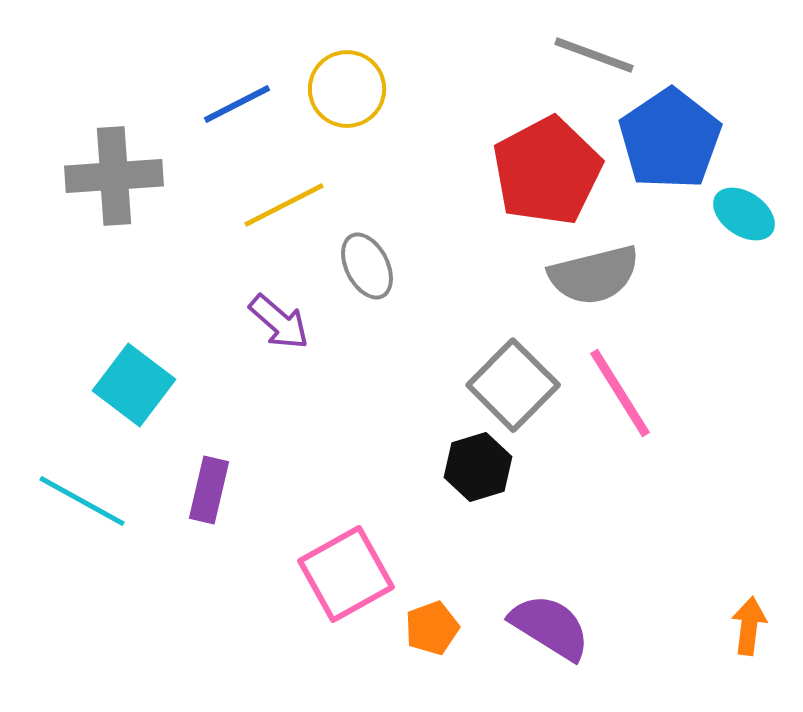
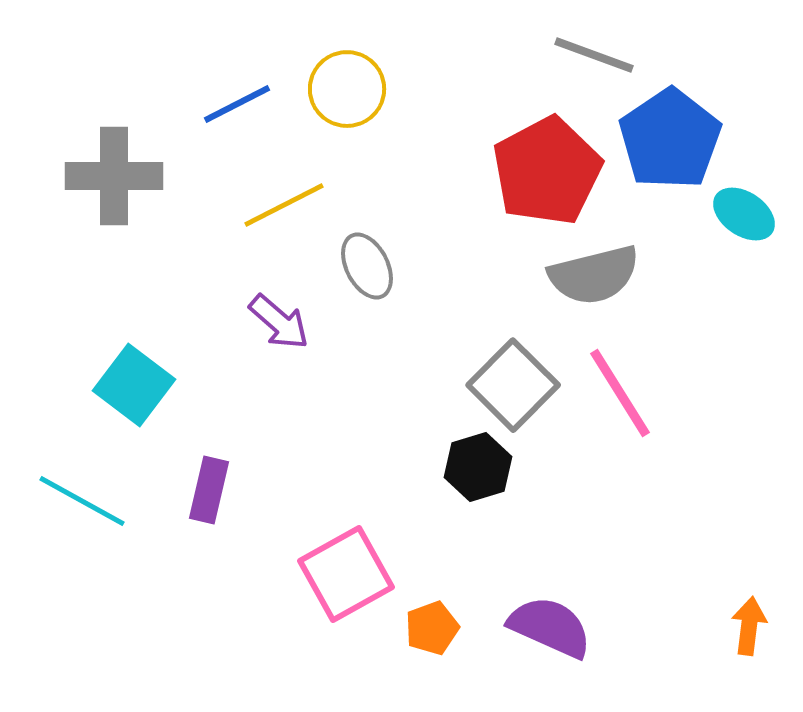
gray cross: rotated 4 degrees clockwise
purple semicircle: rotated 8 degrees counterclockwise
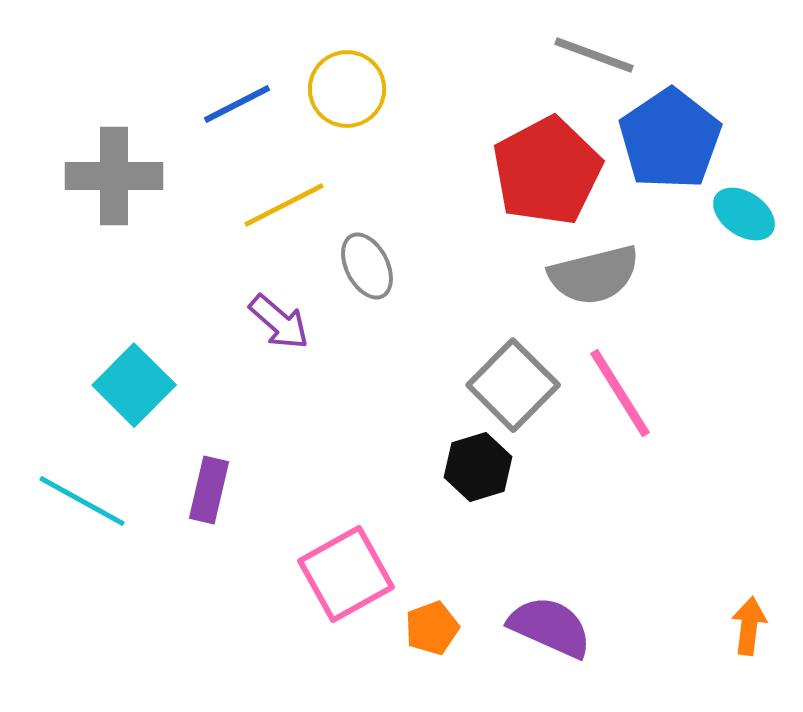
cyan square: rotated 8 degrees clockwise
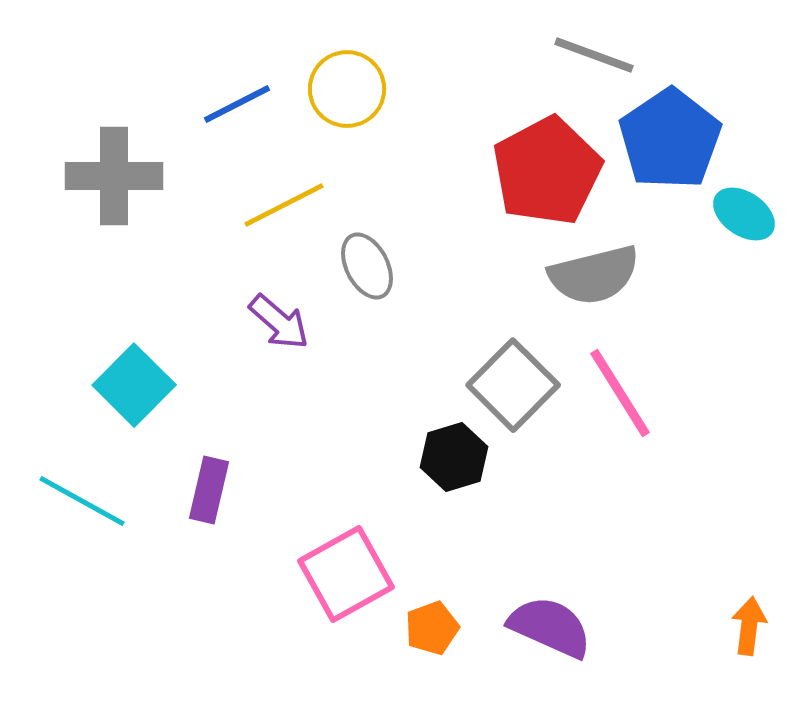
black hexagon: moved 24 px left, 10 px up
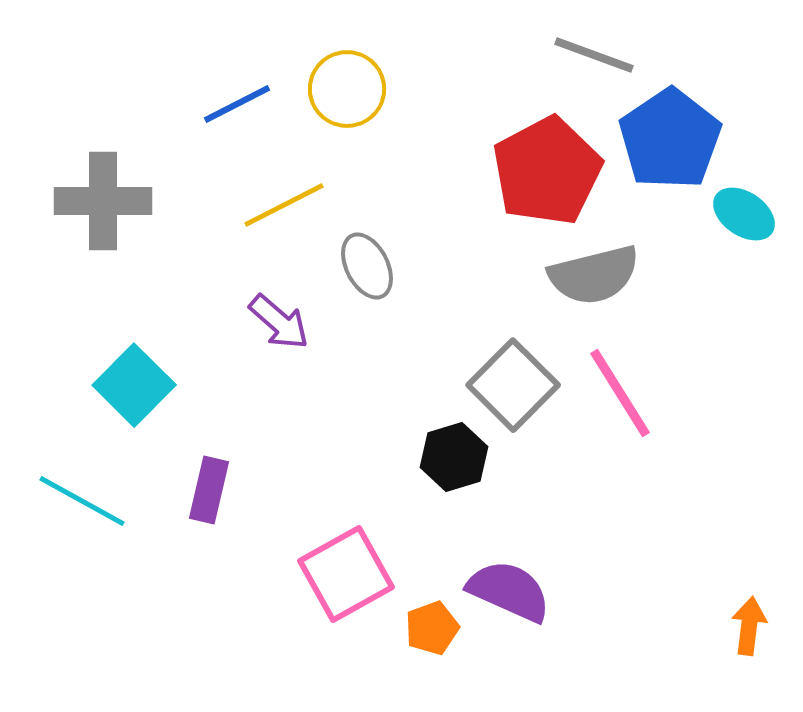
gray cross: moved 11 px left, 25 px down
purple semicircle: moved 41 px left, 36 px up
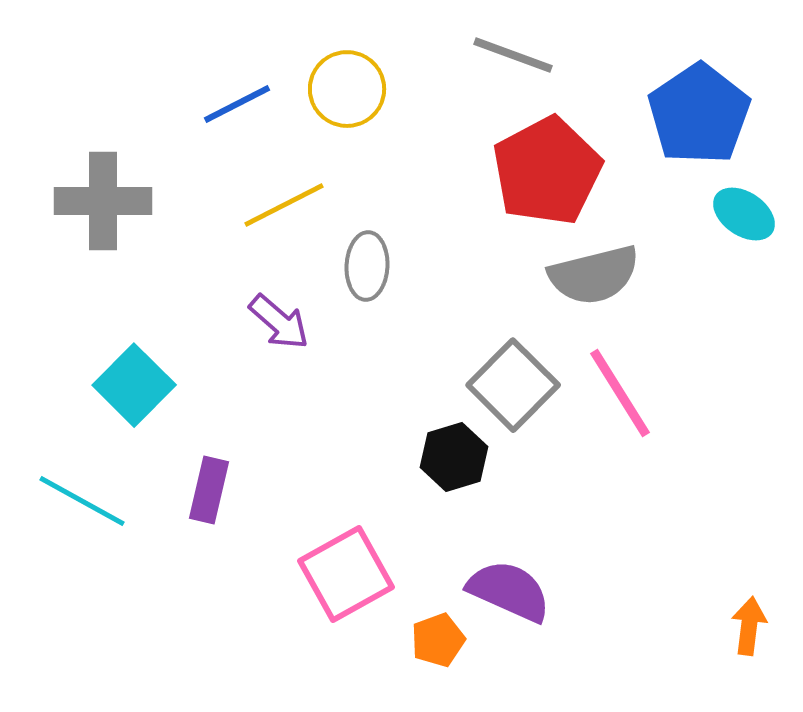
gray line: moved 81 px left
blue pentagon: moved 29 px right, 25 px up
gray ellipse: rotated 30 degrees clockwise
orange pentagon: moved 6 px right, 12 px down
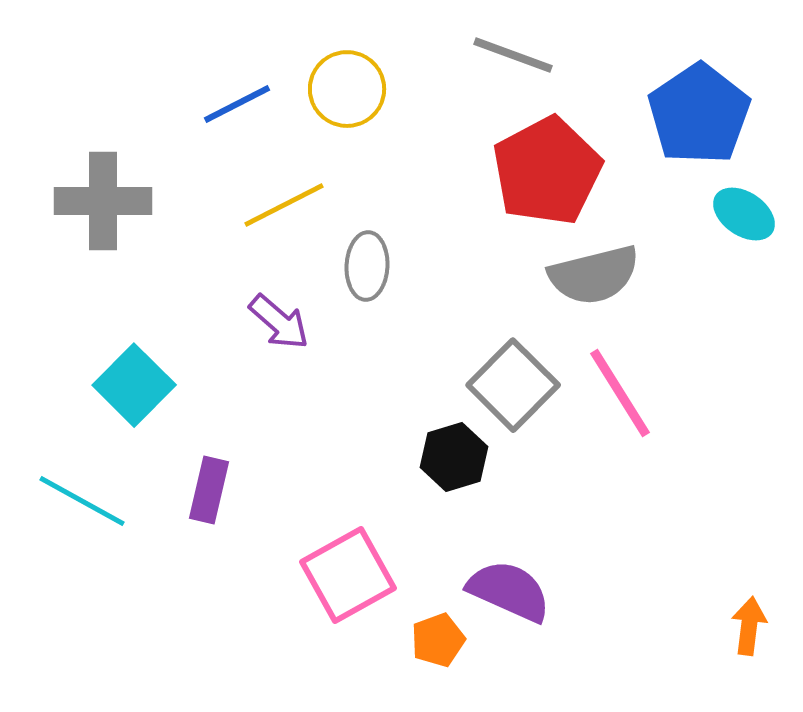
pink square: moved 2 px right, 1 px down
